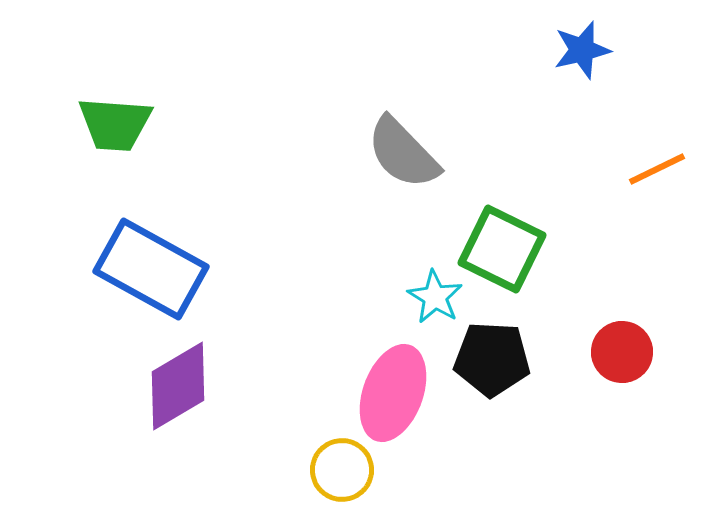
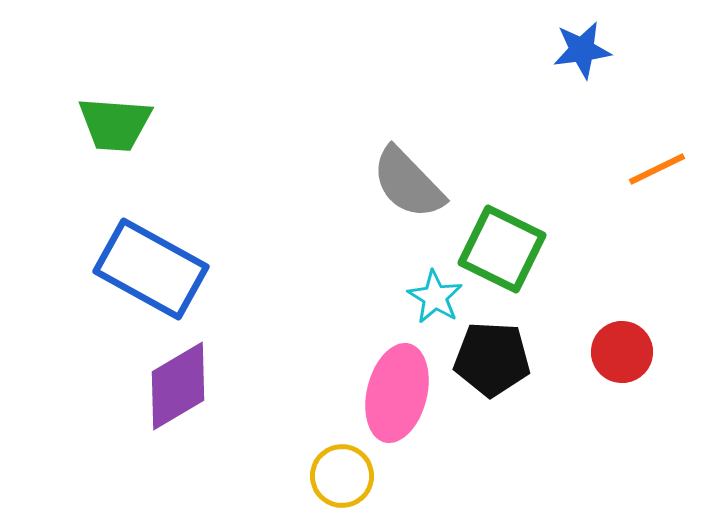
blue star: rotated 6 degrees clockwise
gray semicircle: moved 5 px right, 30 px down
pink ellipse: moved 4 px right; rotated 6 degrees counterclockwise
yellow circle: moved 6 px down
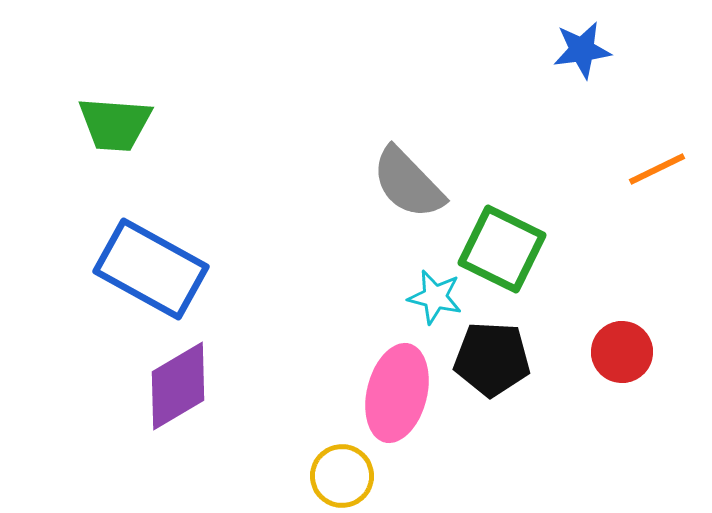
cyan star: rotated 18 degrees counterclockwise
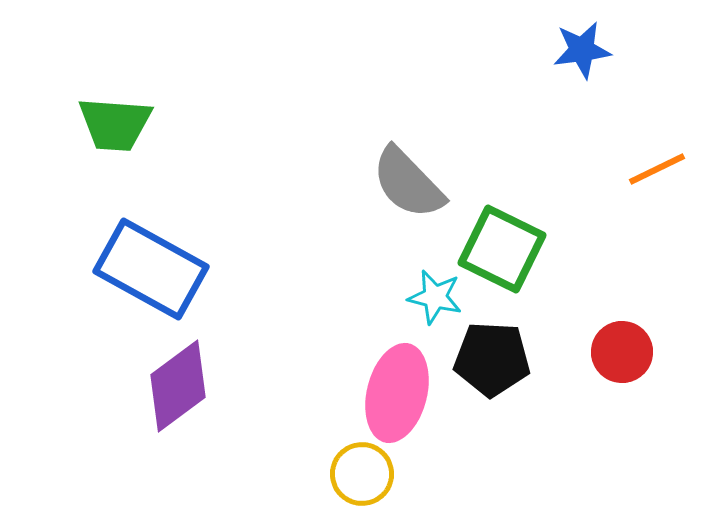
purple diamond: rotated 6 degrees counterclockwise
yellow circle: moved 20 px right, 2 px up
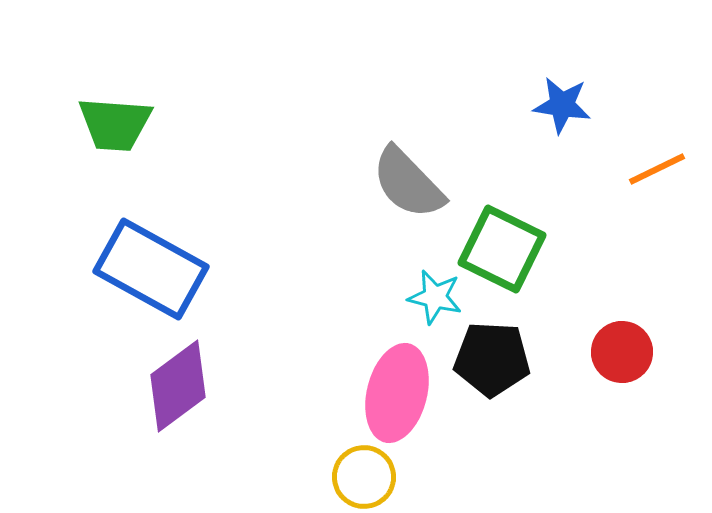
blue star: moved 20 px left, 55 px down; rotated 16 degrees clockwise
yellow circle: moved 2 px right, 3 px down
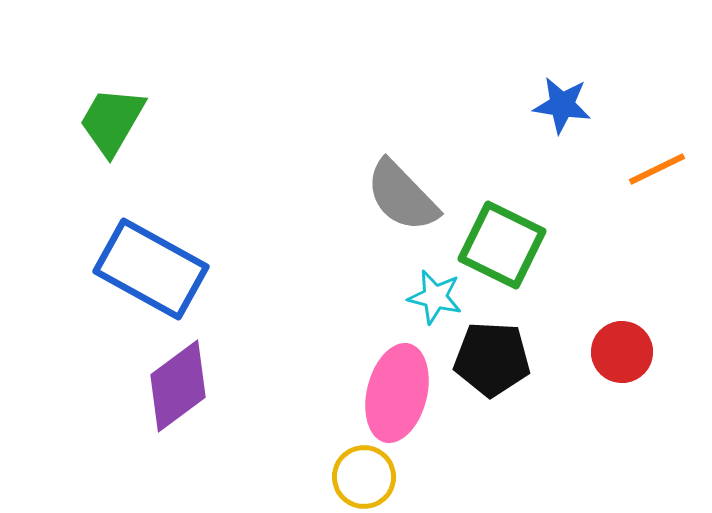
green trapezoid: moved 3 px left, 3 px up; rotated 116 degrees clockwise
gray semicircle: moved 6 px left, 13 px down
green square: moved 4 px up
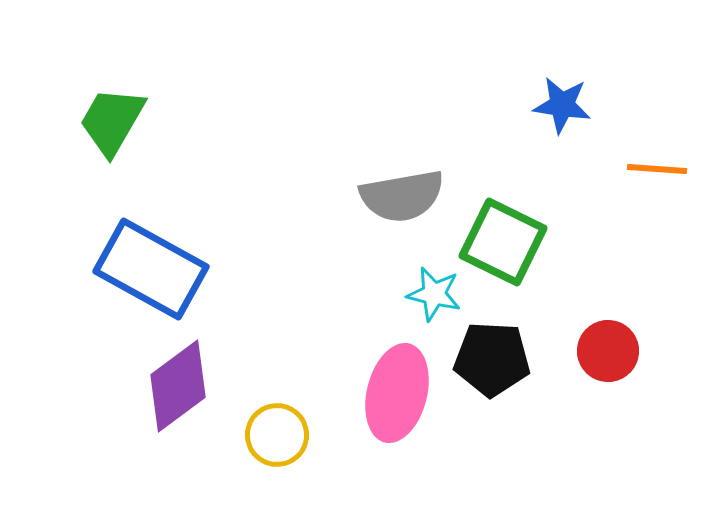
orange line: rotated 30 degrees clockwise
gray semicircle: rotated 56 degrees counterclockwise
green square: moved 1 px right, 3 px up
cyan star: moved 1 px left, 3 px up
red circle: moved 14 px left, 1 px up
yellow circle: moved 87 px left, 42 px up
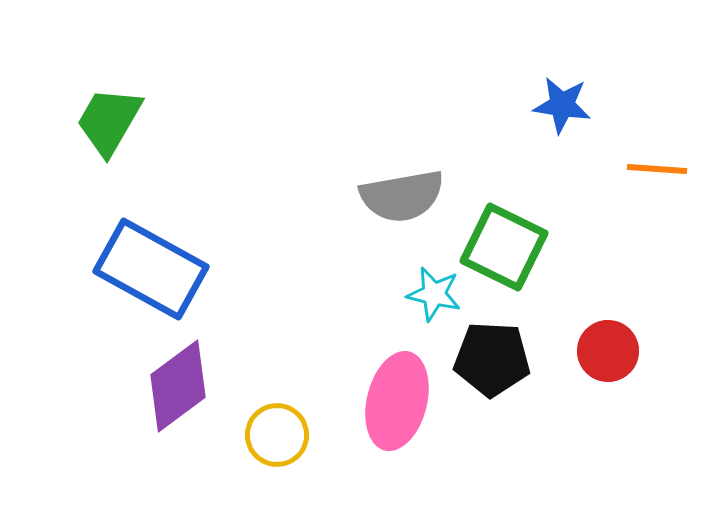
green trapezoid: moved 3 px left
green square: moved 1 px right, 5 px down
pink ellipse: moved 8 px down
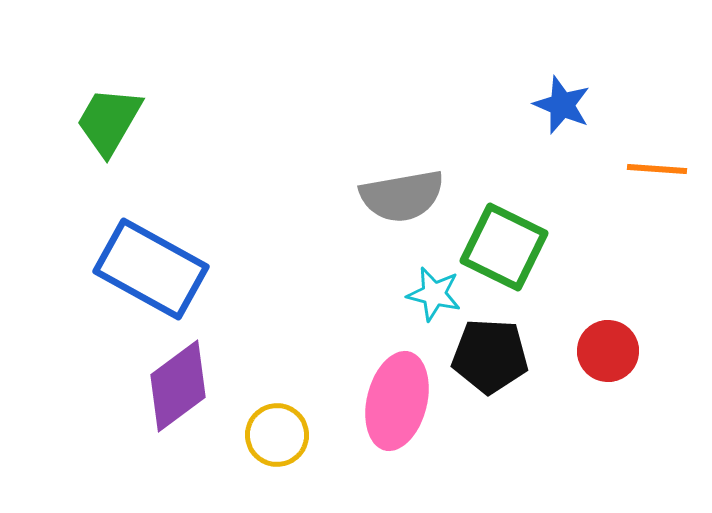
blue star: rotated 14 degrees clockwise
black pentagon: moved 2 px left, 3 px up
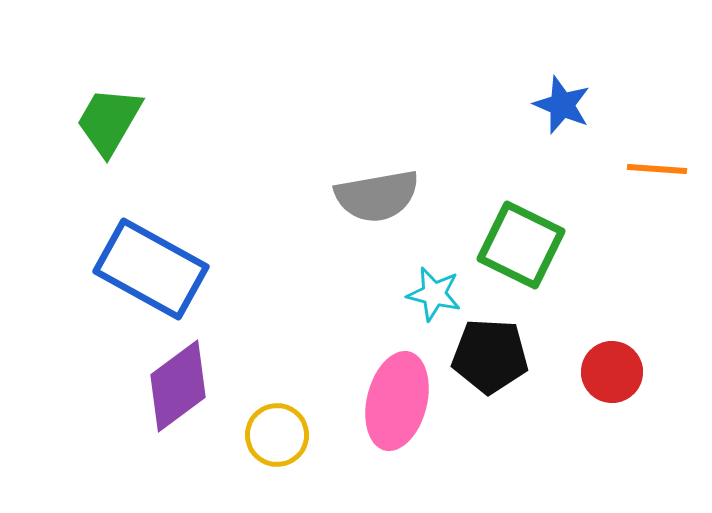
gray semicircle: moved 25 px left
green square: moved 17 px right, 2 px up
red circle: moved 4 px right, 21 px down
